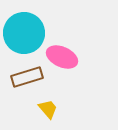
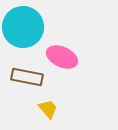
cyan circle: moved 1 px left, 6 px up
brown rectangle: rotated 28 degrees clockwise
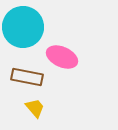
yellow trapezoid: moved 13 px left, 1 px up
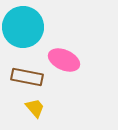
pink ellipse: moved 2 px right, 3 px down
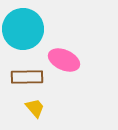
cyan circle: moved 2 px down
brown rectangle: rotated 12 degrees counterclockwise
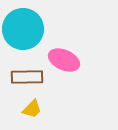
yellow trapezoid: moved 3 px left, 1 px down; rotated 85 degrees clockwise
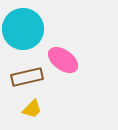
pink ellipse: moved 1 px left; rotated 12 degrees clockwise
brown rectangle: rotated 12 degrees counterclockwise
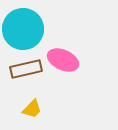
pink ellipse: rotated 12 degrees counterclockwise
brown rectangle: moved 1 px left, 8 px up
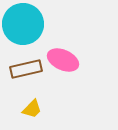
cyan circle: moved 5 px up
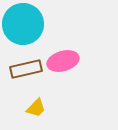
pink ellipse: moved 1 px down; rotated 40 degrees counterclockwise
yellow trapezoid: moved 4 px right, 1 px up
